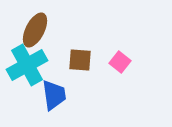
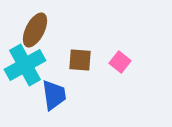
cyan cross: moved 2 px left
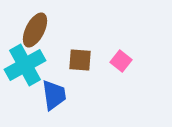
pink square: moved 1 px right, 1 px up
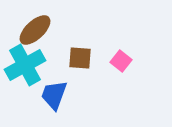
brown ellipse: rotated 20 degrees clockwise
brown square: moved 2 px up
blue trapezoid: rotated 152 degrees counterclockwise
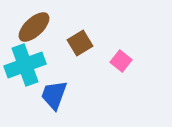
brown ellipse: moved 1 px left, 3 px up
brown square: moved 15 px up; rotated 35 degrees counterclockwise
cyan cross: rotated 9 degrees clockwise
